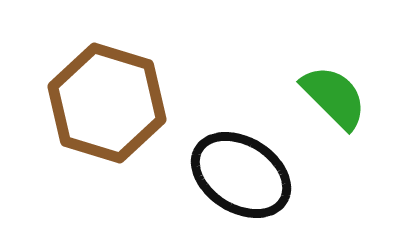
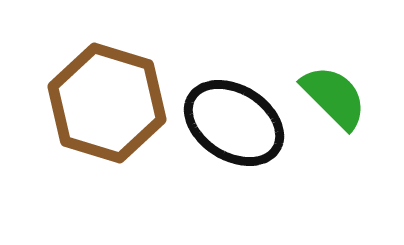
black ellipse: moved 7 px left, 52 px up
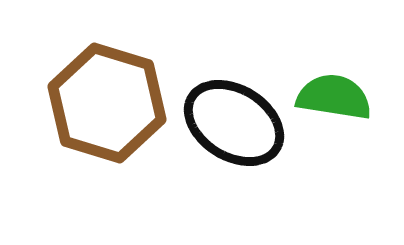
green semicircle: rotated 36 degrees counterclockwise
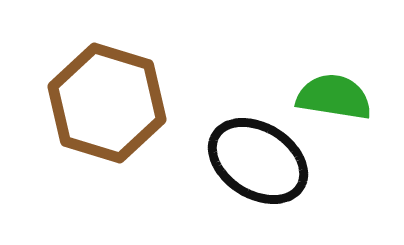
black ellipse: moved 24 px right, 38 px down
